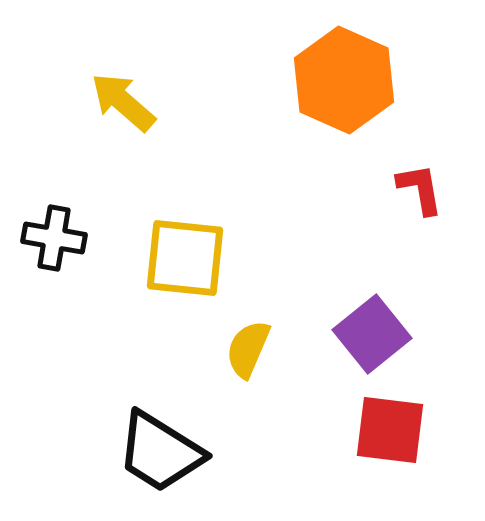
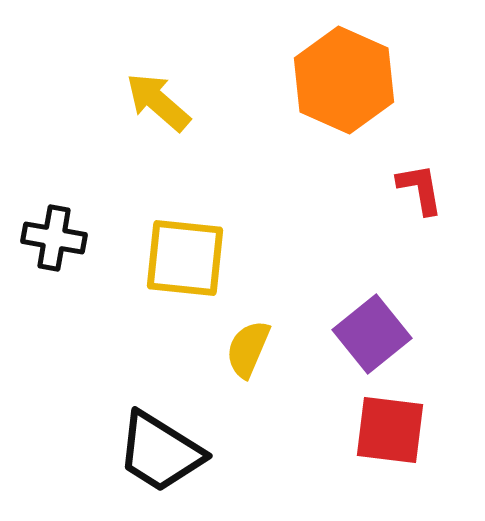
yellow arrow: moved 35 px right
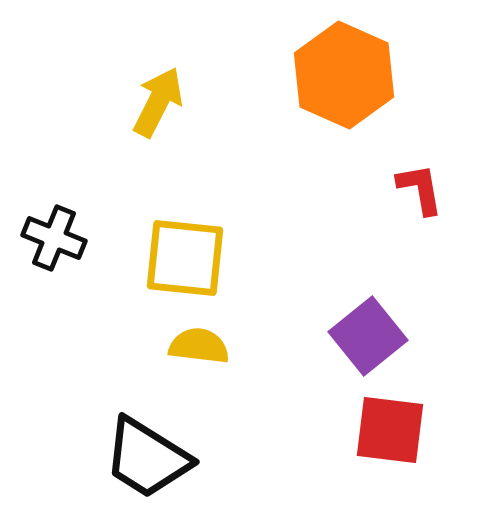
orange hexagon: moved 5 px up
yellow arrow: rotated 76 degrees clockwise
black cross: rotated 12 degrees clockwise
purple square: moved 4 px left, 2 px down
yellow semicircle: moved 49 px left, 3 px up; rotated 74 degrees clockwise
black trapezoid: moved 13 px left, 6 px down
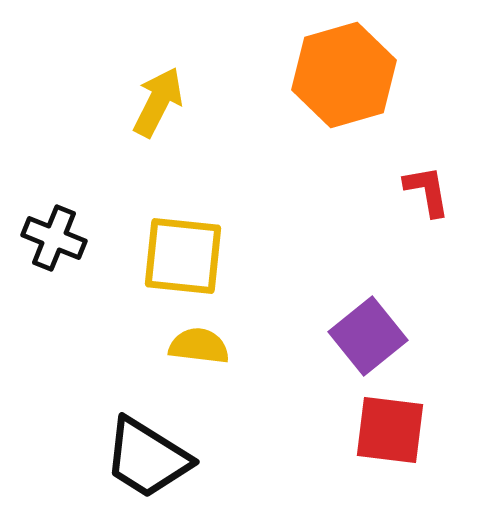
orange hexagon: rotated 20 degrees clockwise
red L-shape: moved 7 px right, 2 px down
yellow square: moved 2 px left, 2 px up
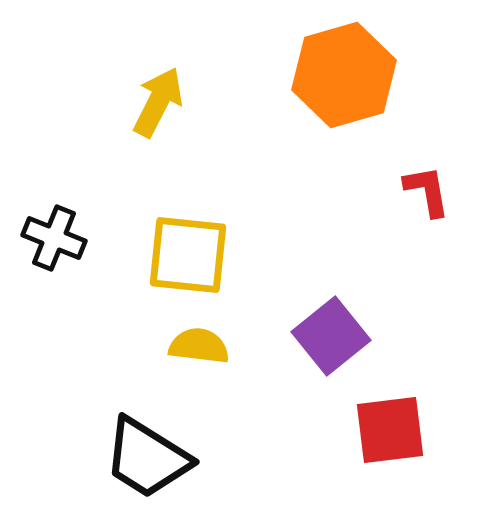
yellow square: moved 5 px right, 1 px up
purple square: moved 37 px left
red square: rotated 14 degrees counterclockwise
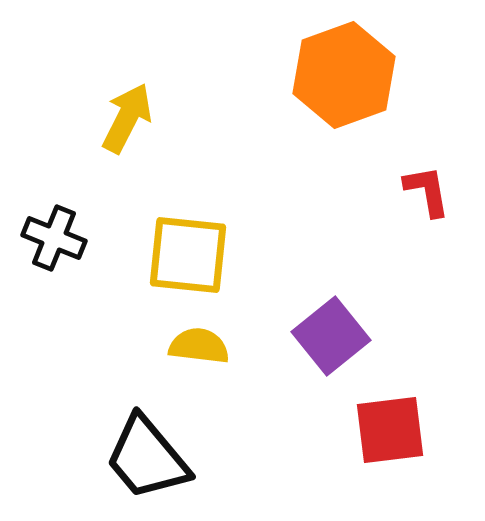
orange hexagon: rotated 4 degrees counterclockwise
yellow arrow: moved 31 px left, 16 px down
black trapezoid: rotated 18 degrees clockwise
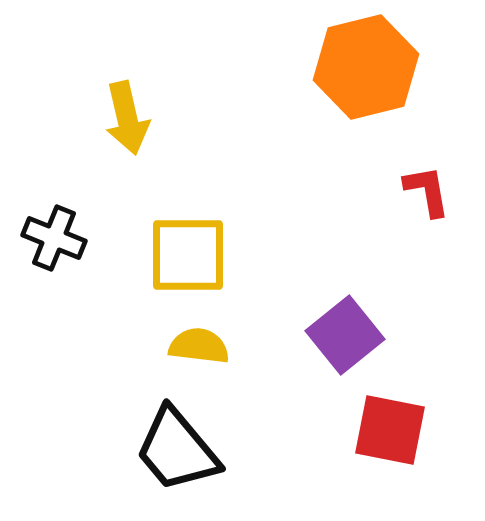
orange hexagon: moved 22 px right, 8 px up; rotated 6 degrees clockwise
yellow arrow: rotated 140 degrees clockwise
yellow square: rotated 6 degrees counterclockwise
purple square: moved 14 px right, 1 px up
red square: rotated 18 degrees clockwise
black trapezoid: moved 30 px right, 8 px up
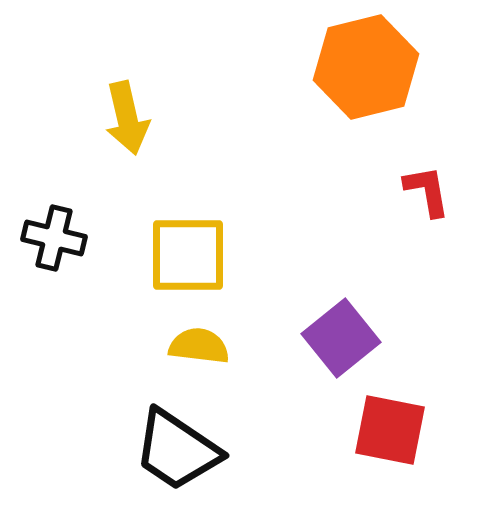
black cross: rotated 8 degrees counterclockwise
purple square: moved 4 px left, 3 px down
black trapezoid: rotated 16 degrees counterclockwise
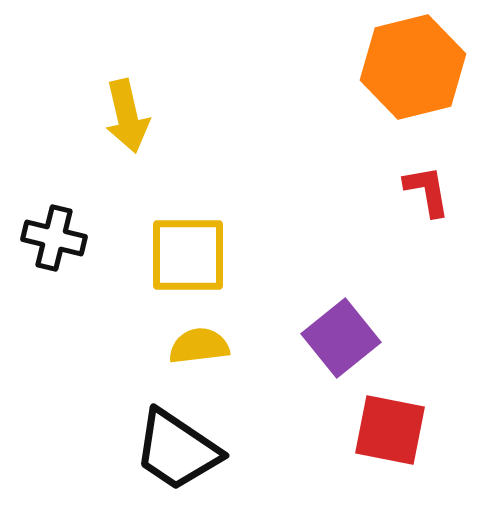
orange hexagon: moved 47 px right
yellow arrow: moved 2 px up
yellow semicircle: rotated 14 degrees counterclockwise
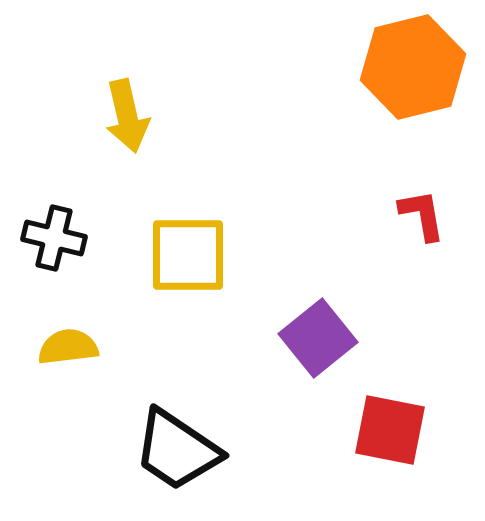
red L-shape: moved 5 px left, 24 px down
purple square: moved 23 px left
yellow semicircle: moved 131 px left, 1 px down
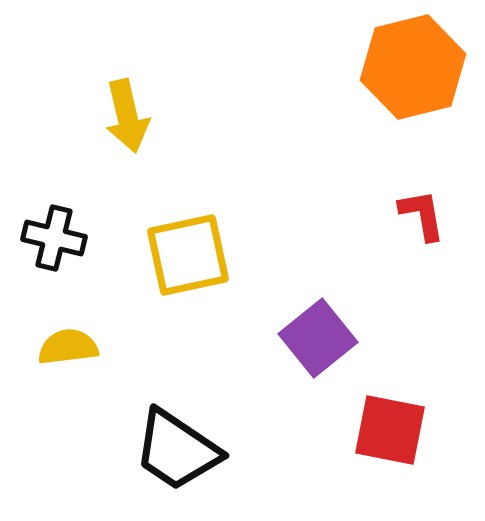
yellow square: rotated 12 degrees counterclockwise
